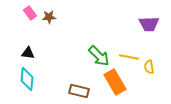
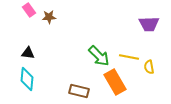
pink rectangle: moved 1 px left, 3 px up
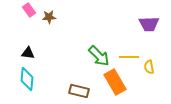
yellow line: rotated 12 degrees counterclockwise
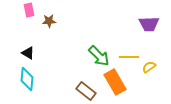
pink rectangle: rotated 24 degrees clockwise
brown star: moved 4 px down
black triangle: rotated 24 degrees clockwise
yellow semicircle: rotated 64 degrees clockwise
brown rectangle: moved 7 px right; rotated 24 degrees clockwise
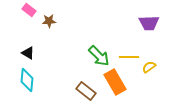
pink rectangle: rotated 40 degrees counterclockwise
purple trapezoid: moved 1 px up
cyan diamond: moved 1 px down
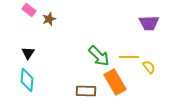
brown star: moved 2 px up; rotated 16 degrees counterclockwise
black triangle: rotated 32 degrees clockwise
yellow semicircle: rotated 88 degrees clockwise
brown rectangle: rotated 36 degrees counterclockwise
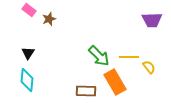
purple trapezoid: moved 3 px right, 3 px up
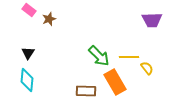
yellow semicircle: moved 2 px left, 1 px down
